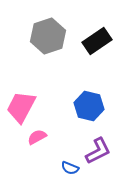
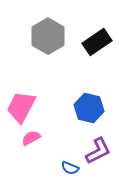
gray hexagon: rotated 12 degrees counterclockwise
black rectangle: moved 1 px down
blue hexagon: moved 2 px down
pink semicircle: moved 6 px left, 1 px down
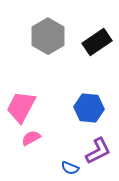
blue hexagon: rotated 8 degrees counterclockwise
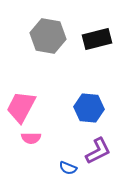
gray hexagon: rotated 20 degrees counterclockwise
black rectangle: moved 3 px up; rotated 20 degrees clockwise
pink semicircle: rotated 150 degrees counterclockwise
blue semicircle: moved 2 px left
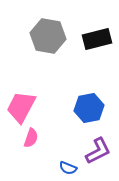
blue hexagon: rotated 16 degrees counterclockwise
pink semicircle: rotated 72 degrees counterclockwise
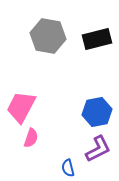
blue hexagon: moved 8 px right, 4 px down
purple L-shape: moved 2 px up
blue semicircle: rotated 54 degrees clockwise
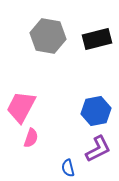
blue hexagon: moved 1 px left, 1 px up
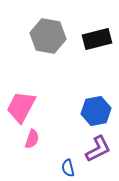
pink semicircle: moved 1 px right, 1 px down
